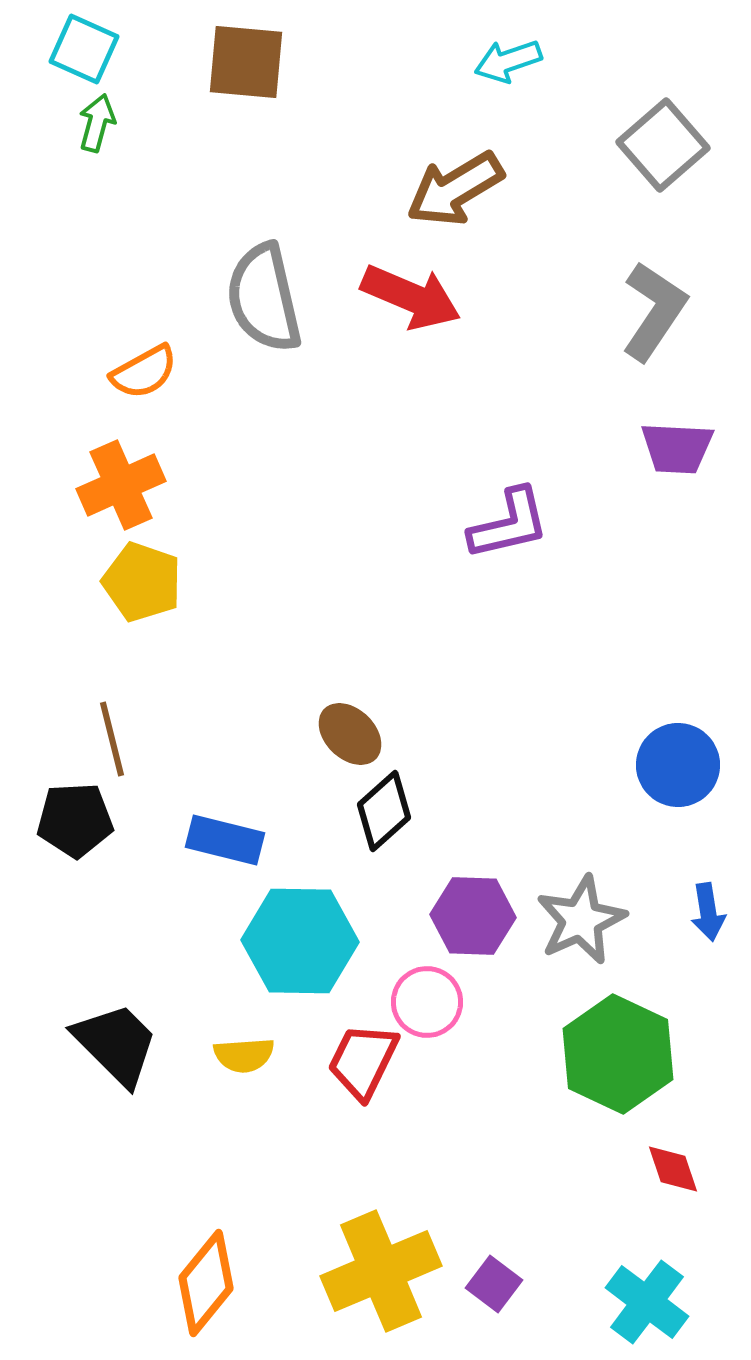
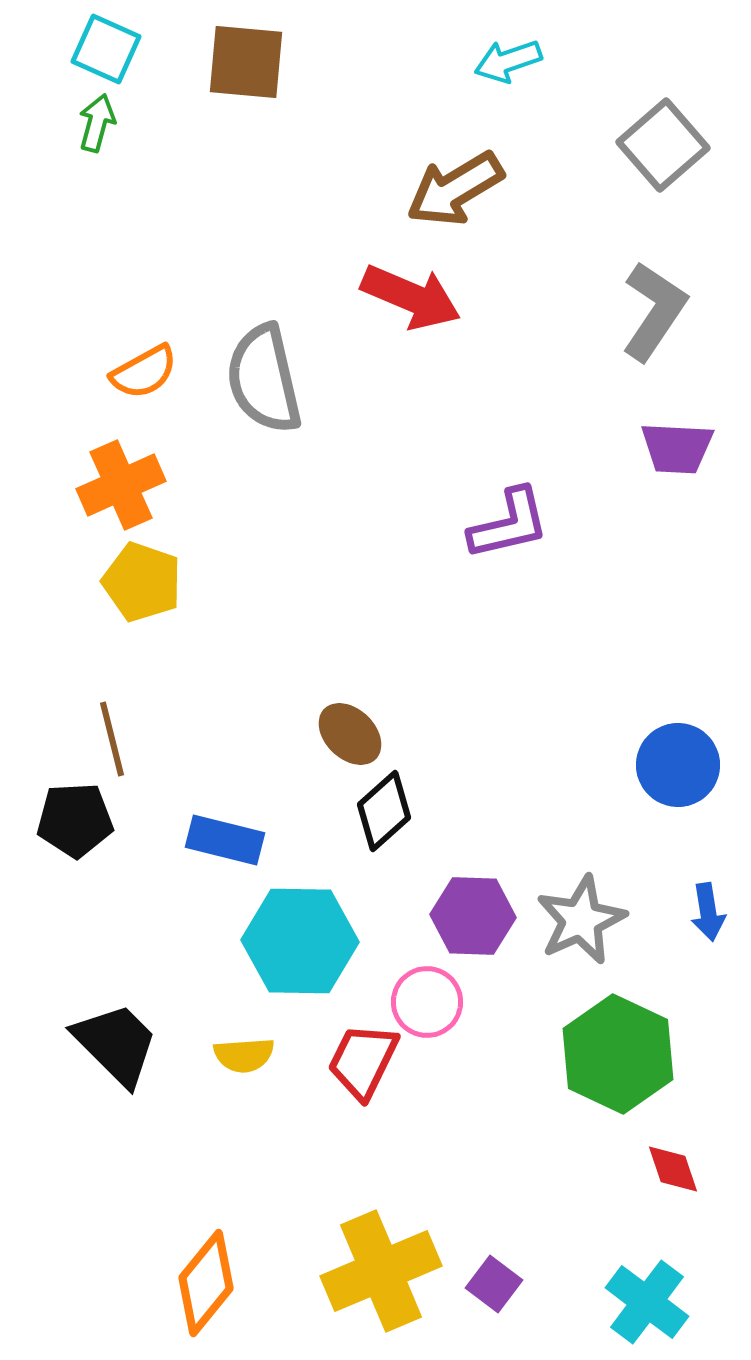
cyan square: moved 22 px right
gray semicircle: moved 81 px down
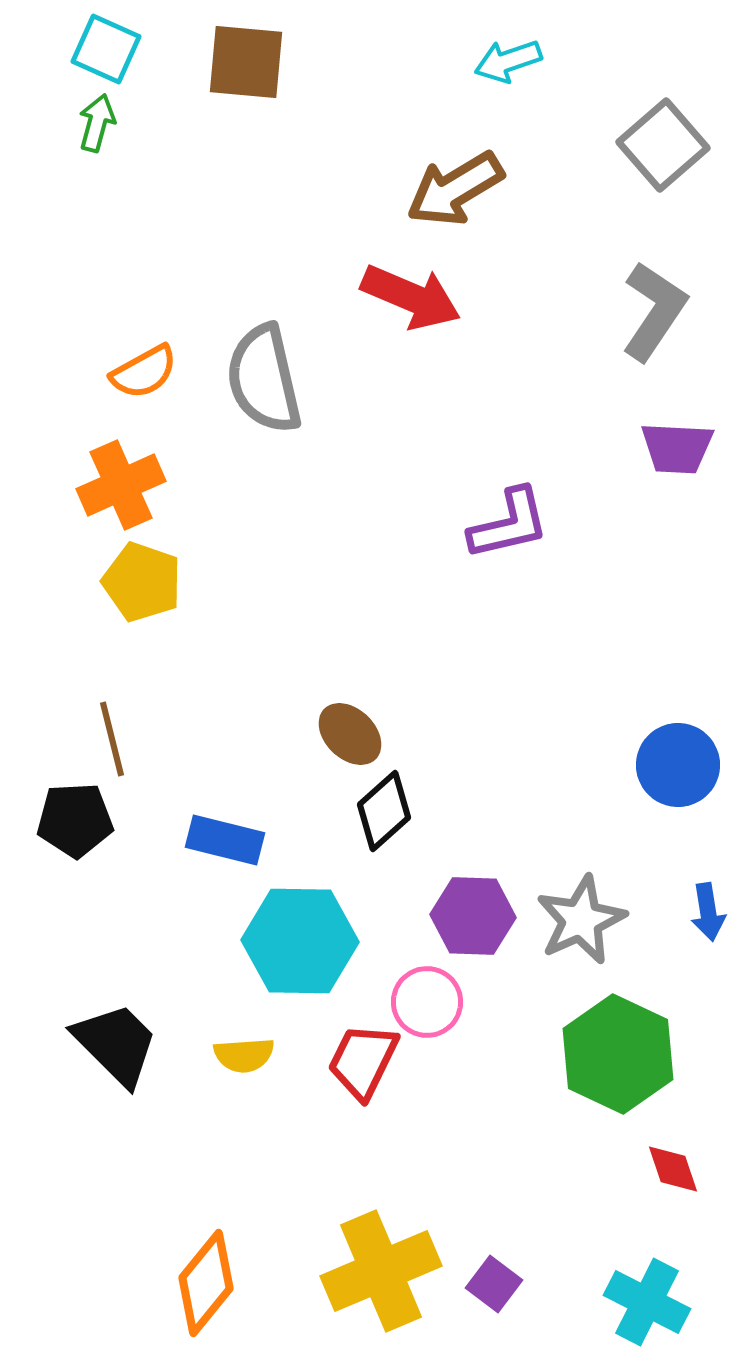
cyan cross: rotated 10 degrees counterclockwise
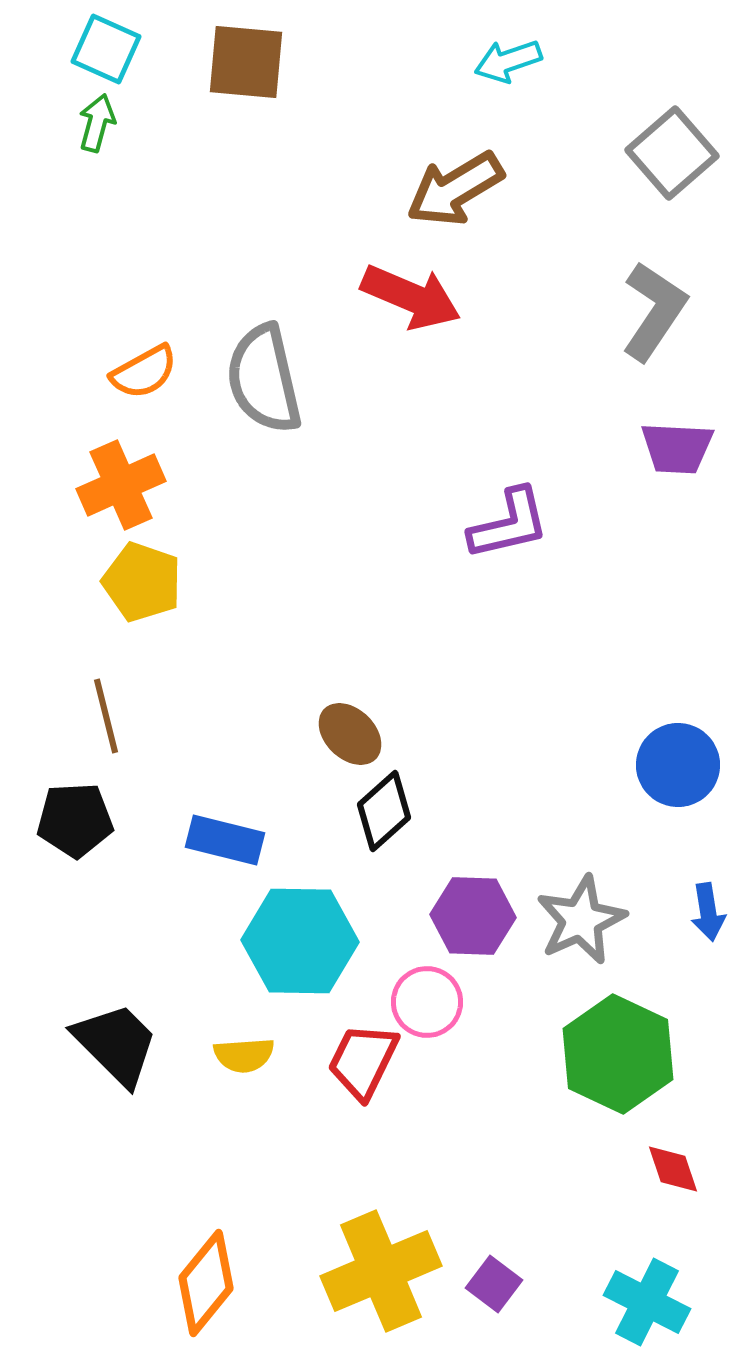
gray square: moved 9 px right, 8 px down
brown line: moved 6 px left, 23 px up
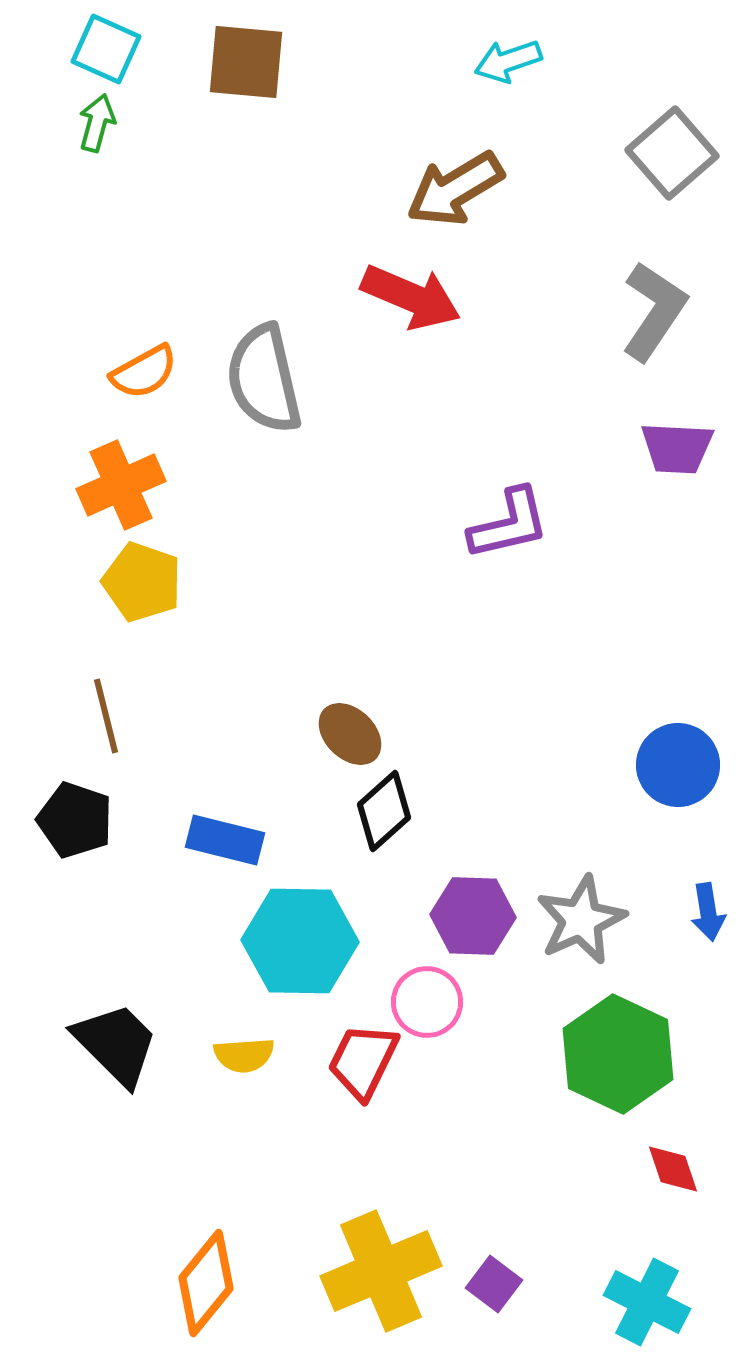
black pentagon: rotated 22 degrees clockwise
